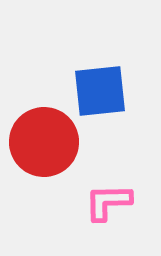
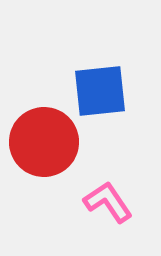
pink L-shape: rotated 57 degrees clockwise
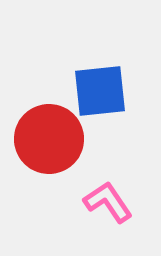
red circle: moved 5 px right, 3 px up
